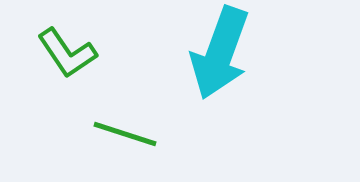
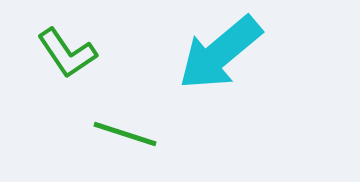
cyan arrow: rotated 30 degrees clockwise
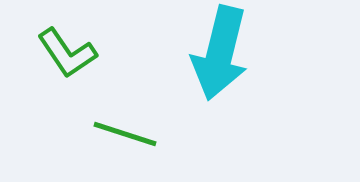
cyan arrow: rotated 36 degrees counterclockwise
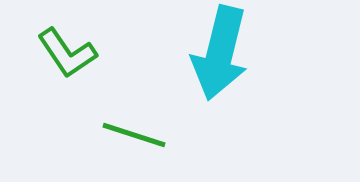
green line: moved 9 px right, 1 px down
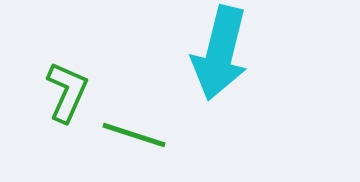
green L-shape: moved 39 px down; rotated 122 degrees counterclockwise
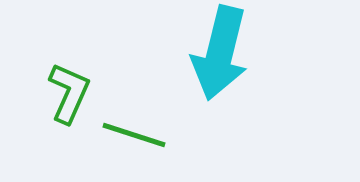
green L-shape: moved 2 px right, 1 px down
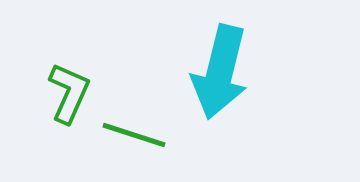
cyan arrow: moved 19 px down
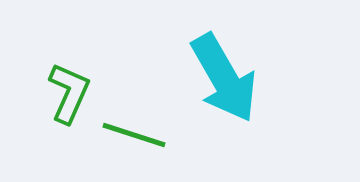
cyan arrow: moved 4 px right, 6 px down; rotated 44 degrees counterclockwise
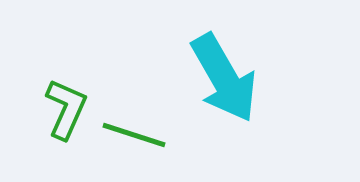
green L-shape: moved 3 px left, 16 px down
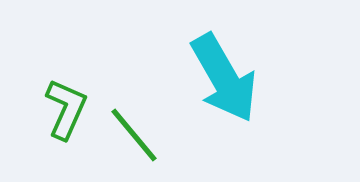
green line: rotated 32 degrees clockwise
